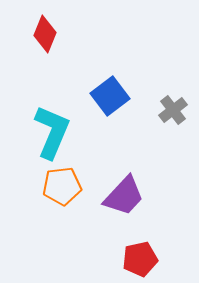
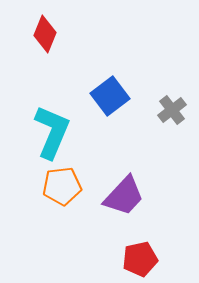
gray cross: moved 1 px left
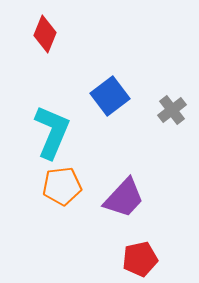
purple trapezoid: moved 2 px down
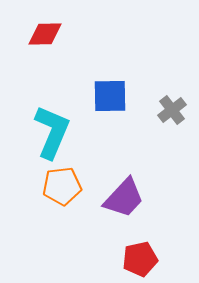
red diamond: rotated 66 degrees clockwise
blue square: rotated 36 degrees clockwise
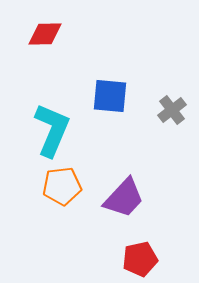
blue square: rotated 6 degrees clockwise
cyan L-shape: moved 2 px up
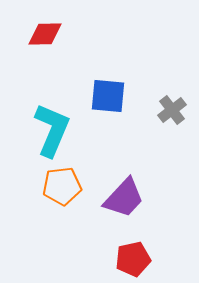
blue square: moved 2 px left
red pentagon: moved 7 px left
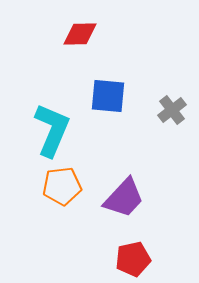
red diamond: moved 35 px right
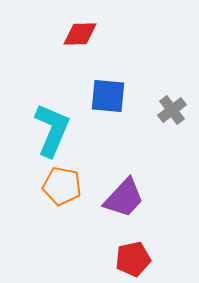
orange pentagon: rotated 18 degrees clockwise
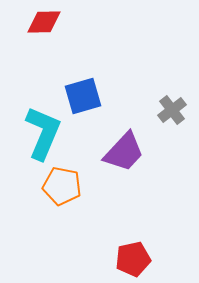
red diamond: moved 36 px left, 12 px up
blue square: moved 25 px left; rotated 21 degrees counterclockwise
cyan L-shape: moved 9 px left, 3 px down
purple trapezoid: moved 46 px up
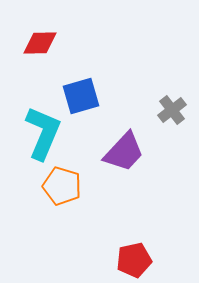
red diamond: moved 4 px left, 21 px down
blue square: moved 2 px left
orange pentagon: rotated 6 degrees clockwise
red pentagon: moved 1 px right, 1 px down
